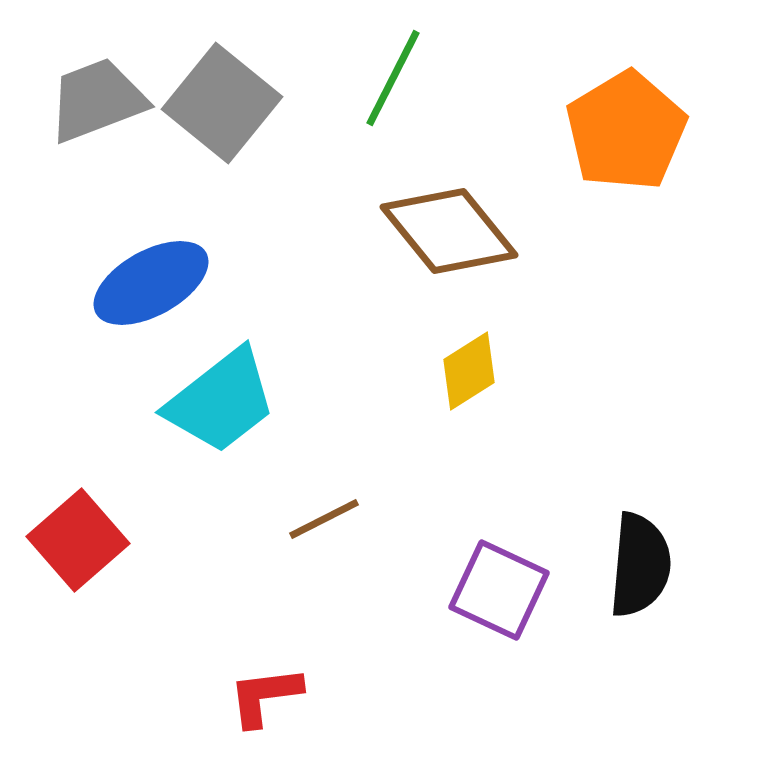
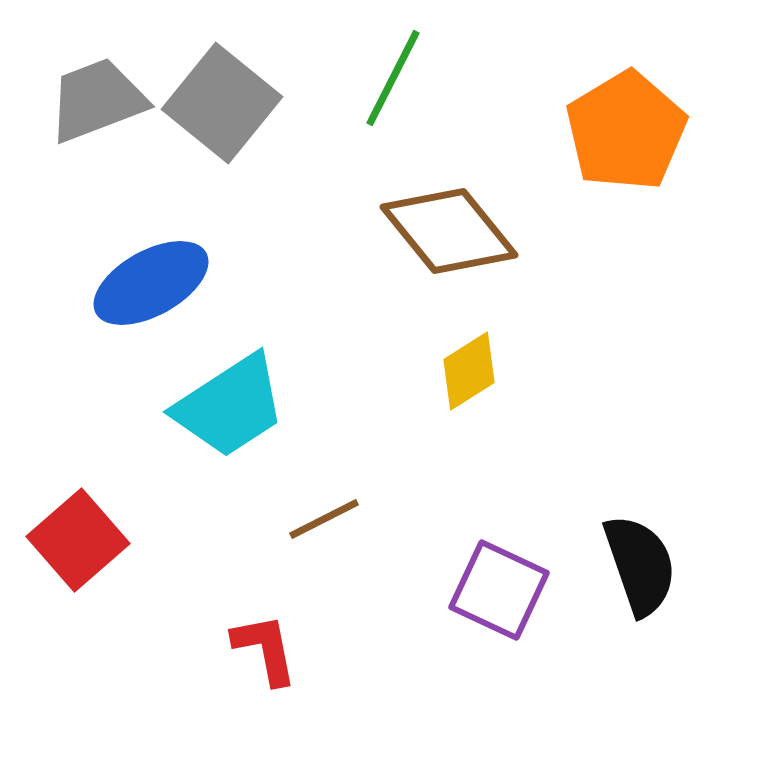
cyan trapezoid: moved 9 px right, 5 px down; rotated 5 degrees clockwise
black semicircle: rotated 24 degrees counterclockwise
red L-shape: moved 47 px up; rotated 86 degrees clockwise
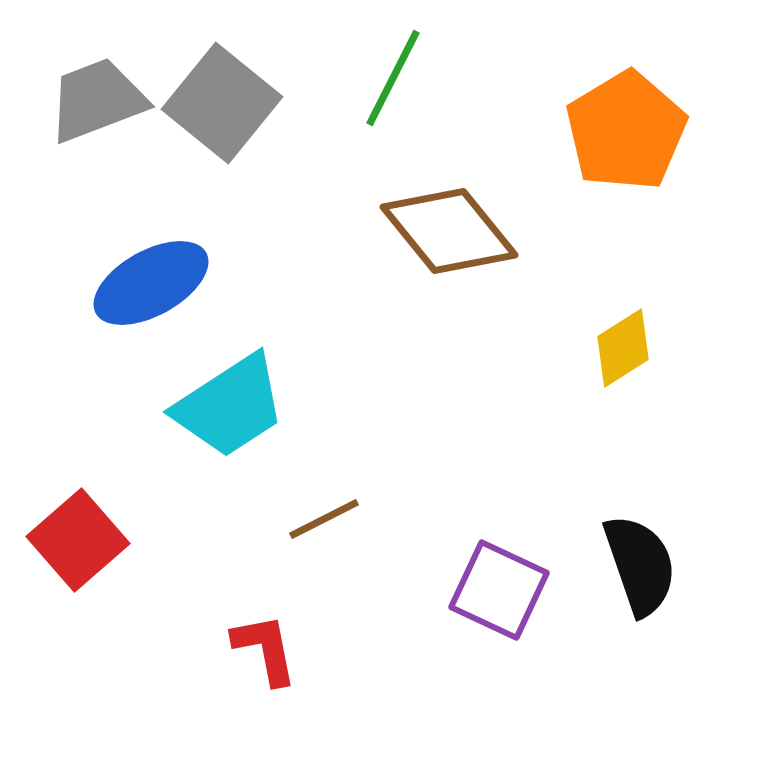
yellow diamond: moved 154 px right, 23 px up
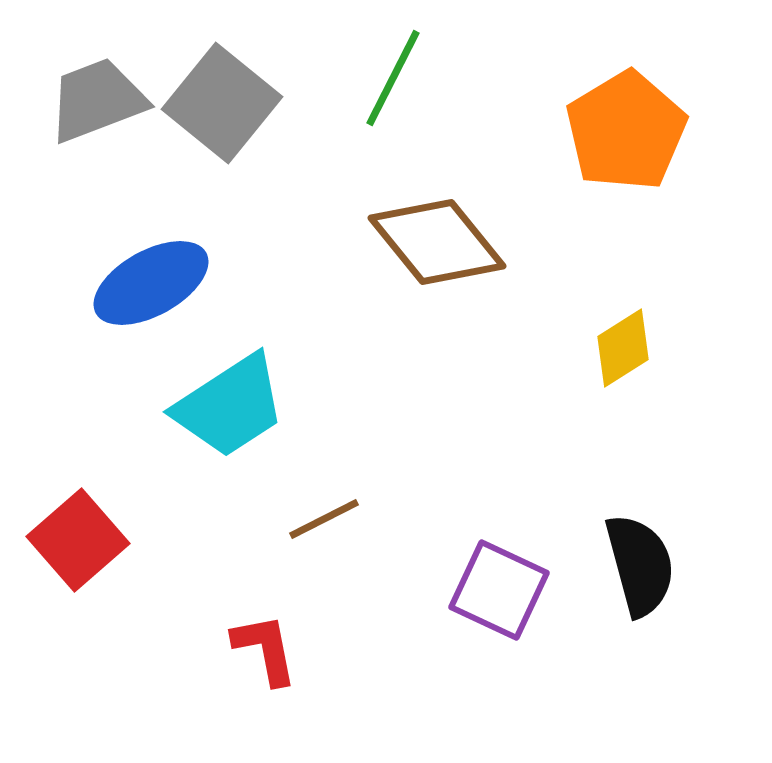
brown diamond: moved 12 px left, 11 px down
black semicircle: rotated 4 degrees clockwise
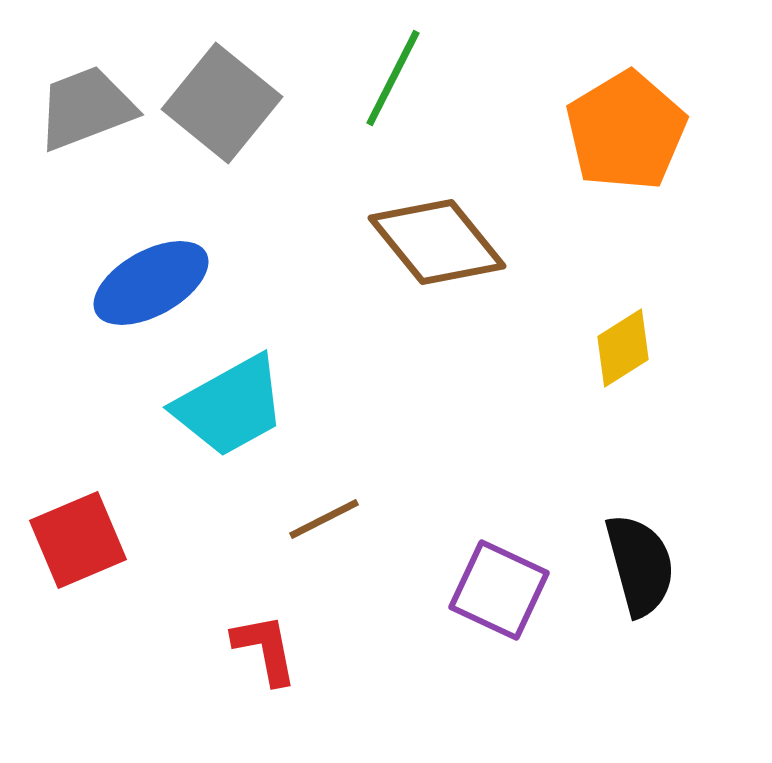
gray trapezoid: moved 11 px left, 8 px down
cyan trapezoid: rotated 4 degrees clockwise
red square: rotated 18 degrees clockwise
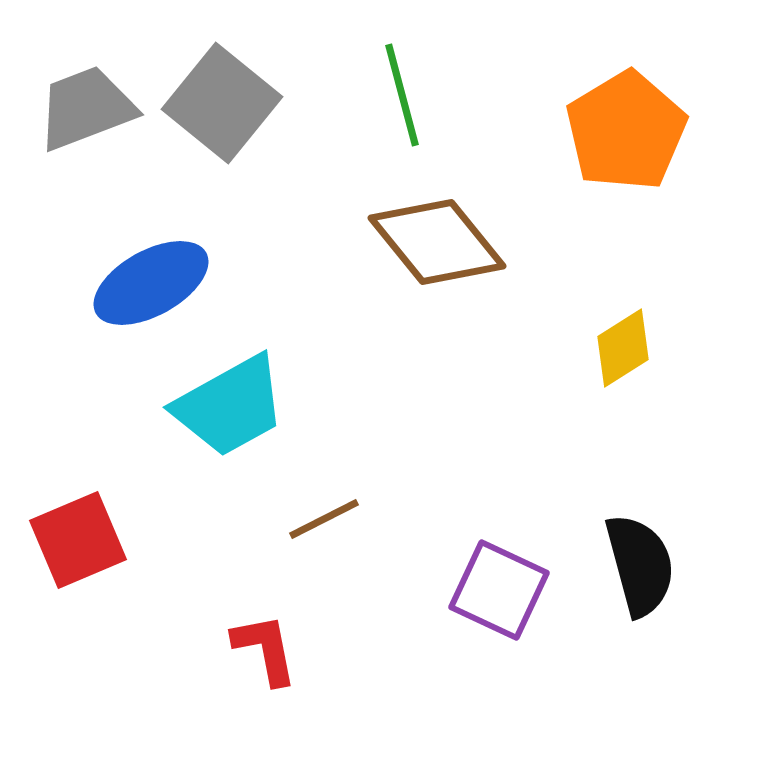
green line: moved 9 px right, 17 px down; rotated 42 degrees counterclockwise
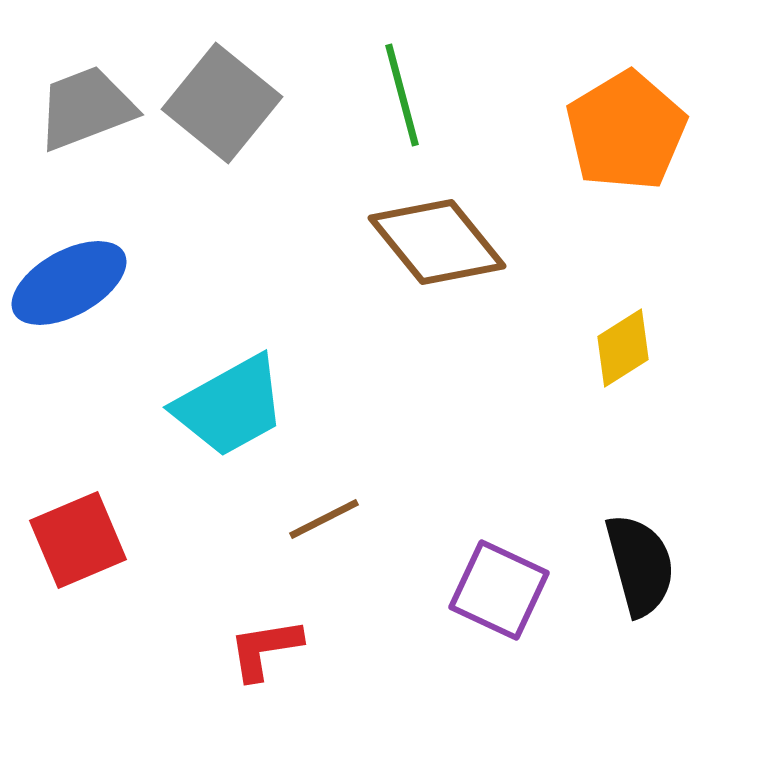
blue ellipse: moved 82 px left
red L-shape: rotated 88 degrees counterclockwise
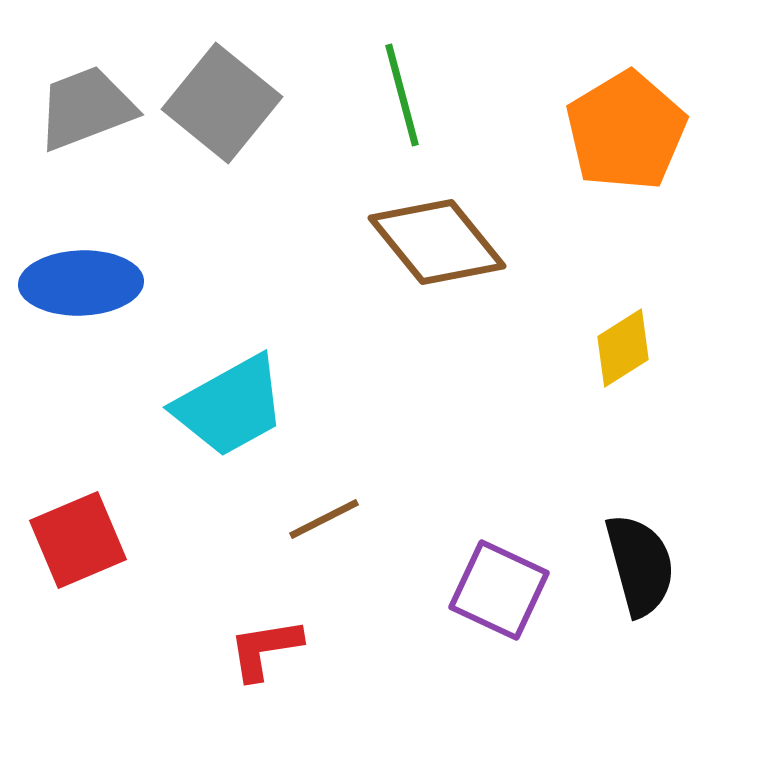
blue ellipse: moved 12 px right; rotated 27 degrees clockwise
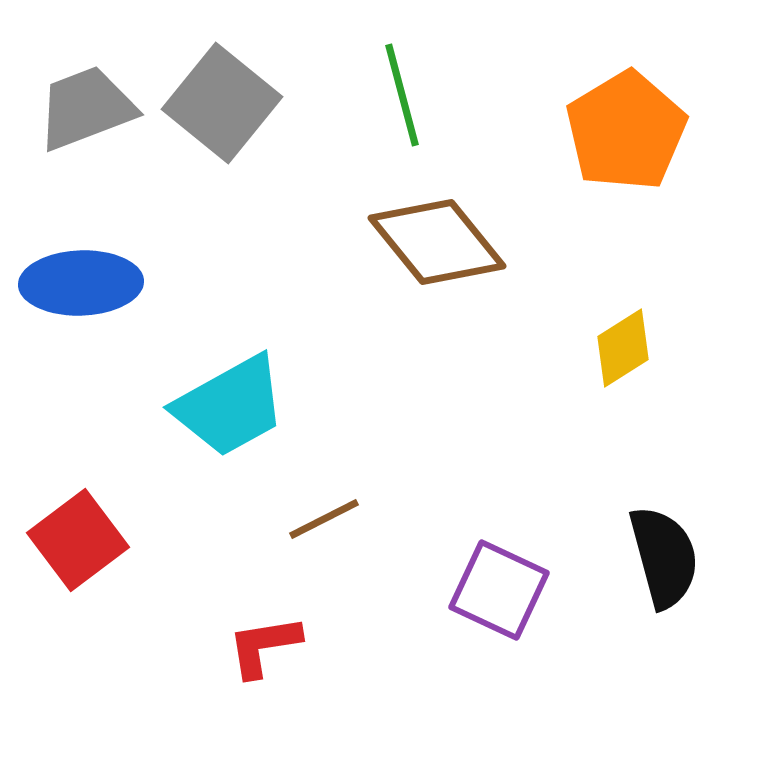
red square: rotated 14 degrees counterclockwise
black semicircle: moved 24 px right, 8 px up
red L-shape: moved 1 px left, 3 px up
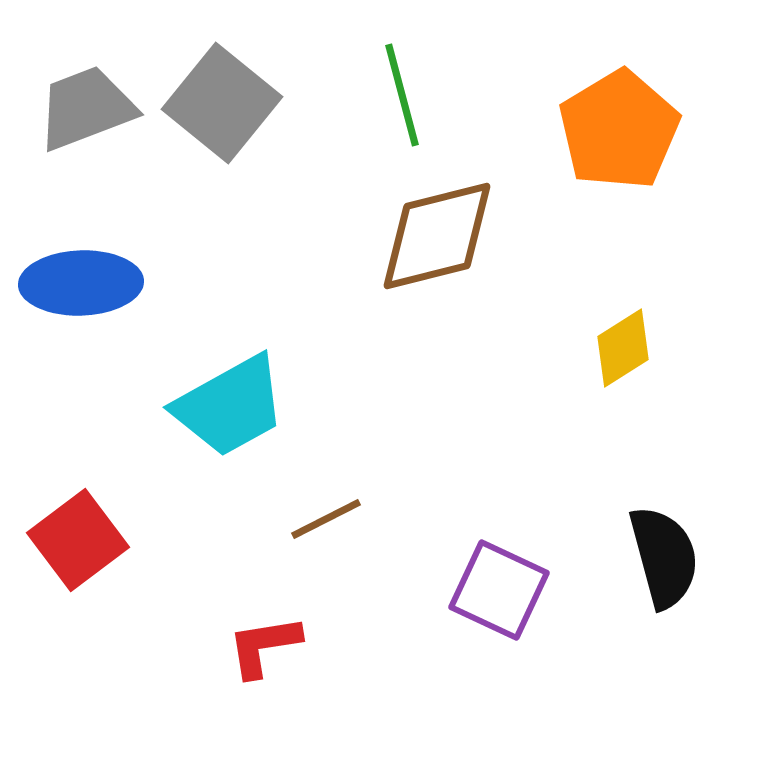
orange pentagon: moved 7 px left, 1 px up
brown diamond: moved 6 px up; rotated 65 degrees counterclockwise
brown line: moved 2 px right
